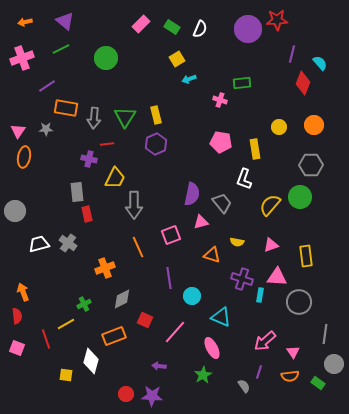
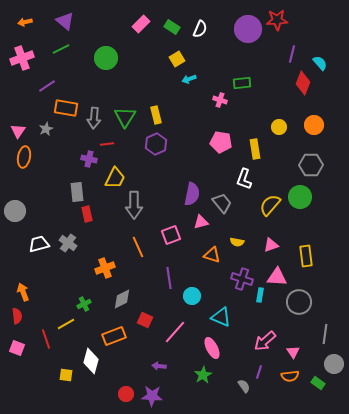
gray star at (46, 129): rotated 24 degrees counterclockwise
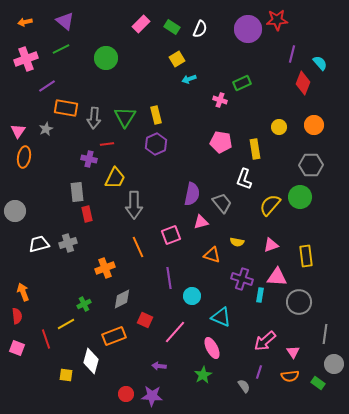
pink cross at (22, 58): moved 4 px right, 1 px down
green rectangle at (242, 83): rotated 18 degrees counterclockwise
gray cross at (68, 243): rotated 36 degrees clockwise
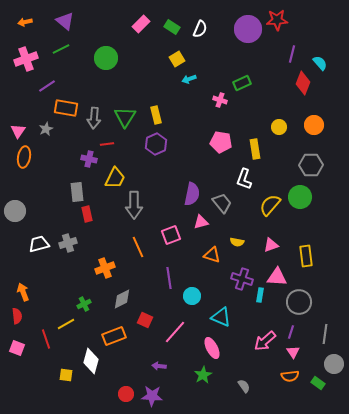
purple line at (259, 372): moved 32 px right, 40 px up
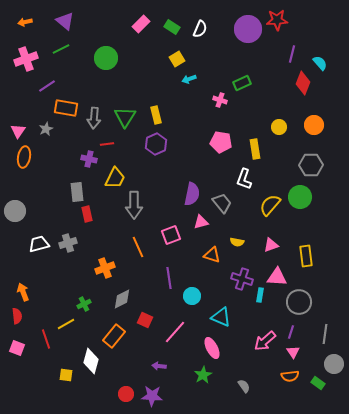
orange rectangle at (114, 336): rotated 30 degrees counterclockwise
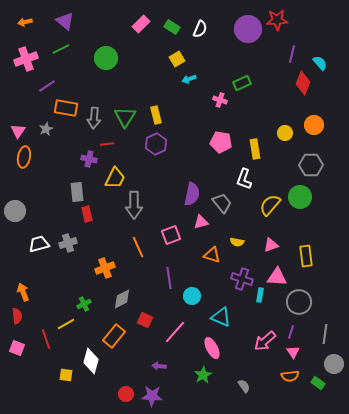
yellow circle at (279, 127): moved 6 px right, 6 px down
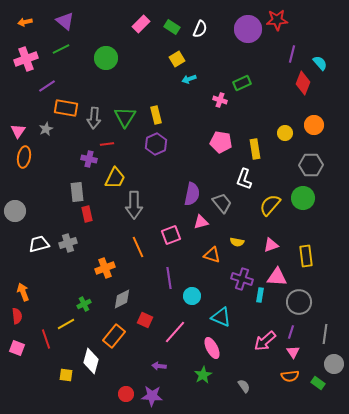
green circle at (300, 197): moved 3 px right, 1 px down
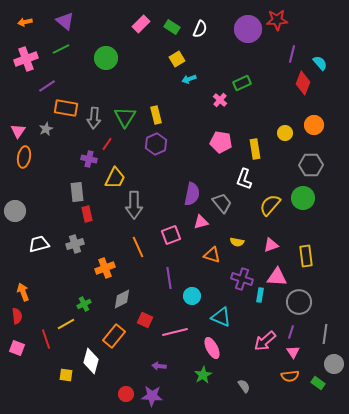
pink cross at (220, 100): rotated 24 degrees clockwise
red line at (107, 144): rotated 48 degrees counterclockwise
gray cross at (68, 243): moved 7 px right, 1 px down
pink line at (175, 332): rotated 35 degrees clockwise
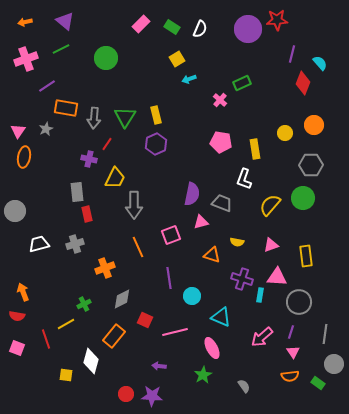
gray trapezoid at (222, 203): rotated 30 degrees counterclockwise
red semicircle at (17, 316): rotated 105 degrees clockwise
pink arrow at (265, 341): moved 3 px left, 4 px up
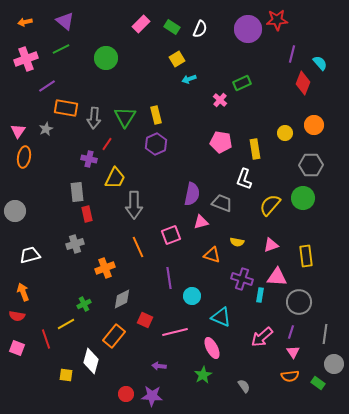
white trapezoid at (39, 244): moved 9 px left, 11 px down
